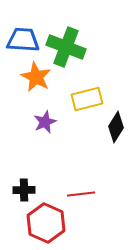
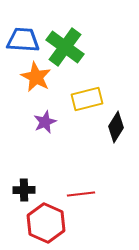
green cross: moved 1 px left; rotated 15 degrees clockwise
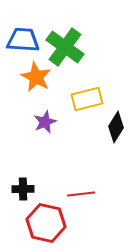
black cross: moved 1 px left, 1 px up
red hexagon: rotated 12 degrees counterclockwise
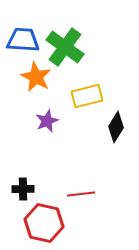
yellow rectangle: moved 3 px up
purple star: moved 2 px right, 1 px up
red hexagon: moved 2 px left
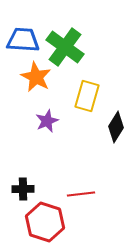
yellow rectangle: rotated 60 degrees counterclockwise
red hexagon: moved 1 px right, 1 px up; rotated 6 degrees clockwise
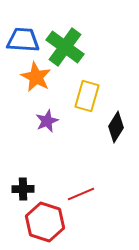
red line: rotated 16 degrees counterclockwise
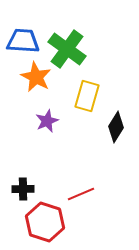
blue trapezoid: moved 1 px down
green cross: moved 2 px right, 2 px down
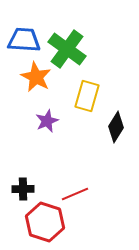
blue trapezoid: moved 1 px right, 1 px up
red line: moved 6 px left
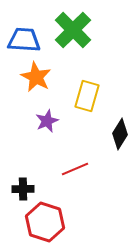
green cross: moved 6 px right, 19 px up; rotated 9 degrees clockwise
black diamond: moved 4 px right, 7 px down
red line: moved 25 px up
